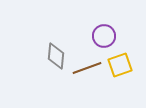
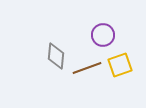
purple circle: moved 1 px left, 1 px up
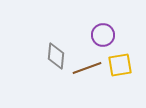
yellow square: rotated 10 degrees clockwise
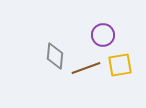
gray diamond: moved 1 px left
brown line: moved 1 px left
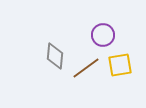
brown line: rotated 16 degrees counterclockwise
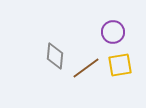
purple circle: moved 10 px right, 3 px up
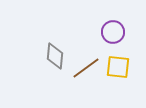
yellow square: moved 2 px left, 2 px down; rotated 15 degrees clockwise
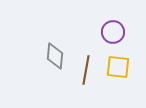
brown line: moved 2 px down; rotated 44 degrees counterclockwise
